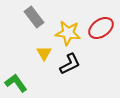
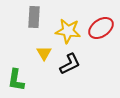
gray rectangle: rotated 40 degrees clockwise
yellow star: moved 2 px up
green L-shape: moved 3 px up; rotated 135 degrees counterclockwise
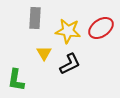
gray rectangle: moved 1 px right, 1 px down
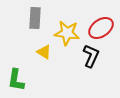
yellow star: moved 1 px left, 2 px down
yellow triangle: moved 1 px up; rotated 28 degrees counterclockwise
black L-shape: moved 21 px right, 8 px up; rotated 40 degrees counterclockwise
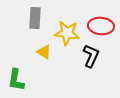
red ellipse: moved 2 px up; rotated 40 degrees clockwise
